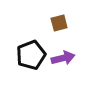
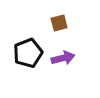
black pentagon: moved 3 px left, 2 px up
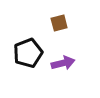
purple arrow: moved 5 px down
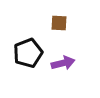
brown square: rotated 18 degrees clockwise
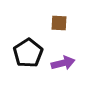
black pentagon: rotated 12 degrees counterclockwise
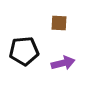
black pentagon: moved 4 px left, 2 px up; rotated 28 degrees clockwise
